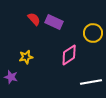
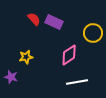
white line: moved 14 px left
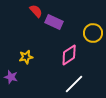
red semicircle: moved 2 px right, 8 px up
white line: moved 3 px left, 2 px down; rotated 35 degrees counterclockwise
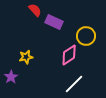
red semicircle: moved 1 px left, 1 px up
yellow circle: moved 7 px left, 3 px down
purple star: rotated 24 degrees clockwise
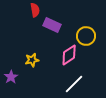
red semicircle: rotated 32 degrees clockwise
purple rectangle: moved 2 px left, 3 px down
yellow star: moved 6 px right, 3 px down
